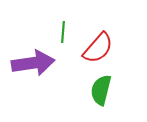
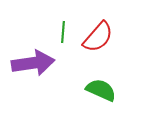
red semicircle: moved 11 px up
green semicircle: rotated 100 degrees clockwise
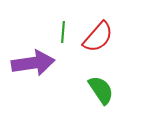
green semicircle: rotated 32 degrees clockwise
